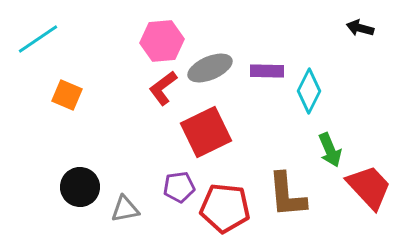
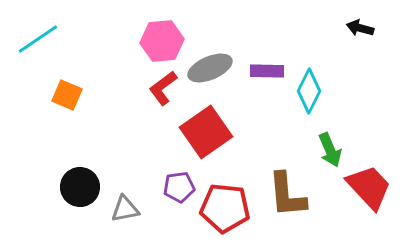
red square: rotated 9 degrees counterclockwise
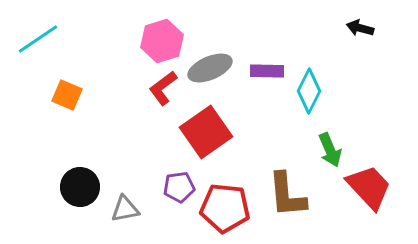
pink hexagon: rotated 12 degrees counterclockwise
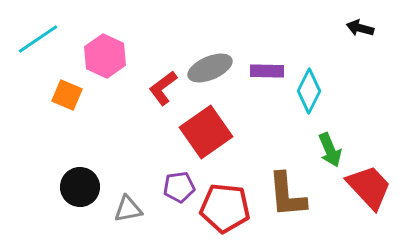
pink hexagon: moved 57 px left, 15 px down; rotated 18 degrees counterclockwise
gray triangle: moved 3 px right
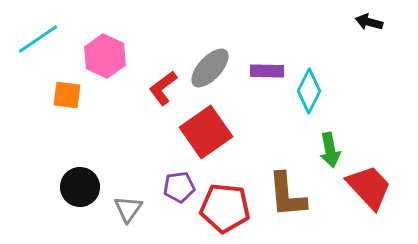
black arrow: moved 9 px right, 6 px up
gray ellipse: rotated 24 degrees counterclockwise
orange square: rotated 16 degrees counterclockwise
green arrow: rotated 12 degrees clockwise
gray triangle: rotated 44 degrees counterclockwise
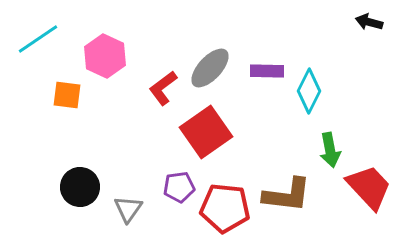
brown L-shape: rotated 78 degrees counterclockwise
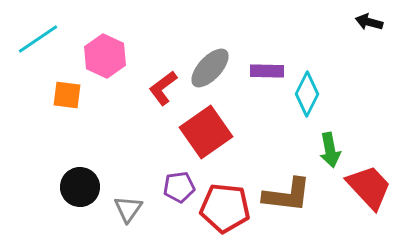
cyan diamond: moved 2 px left, 3 px down
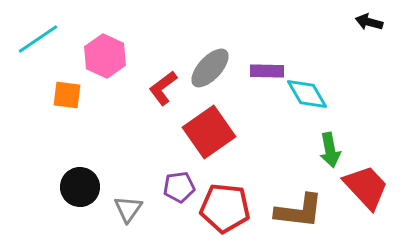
cyan diamond: rotated 57 degrees counterclockwise
red square: moved 3 px right
red trapezoid: moved 3 px left
brown L-shape: moved 12 px right, 16 px down
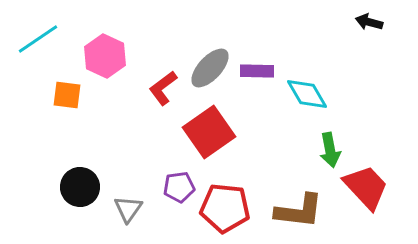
purple rectangle: moved 10 px left
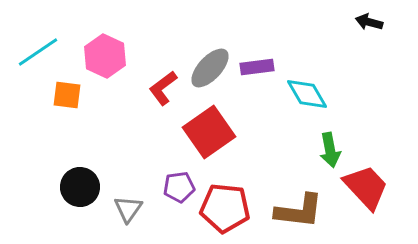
cyan line: moved 13 px down
purple rectangle: moved 4 px up; rotated 8 degrees counterclockwise
